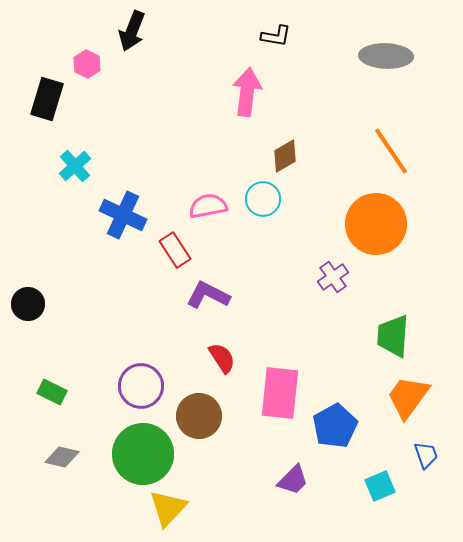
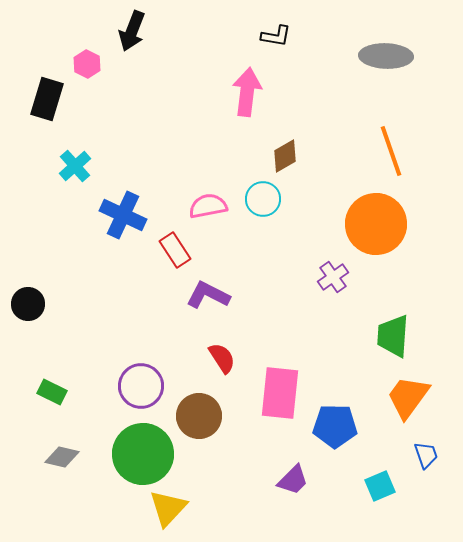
orange line: rotated 15 degrees clockwise
blue pentagon: rotated 30 degrees clockwise
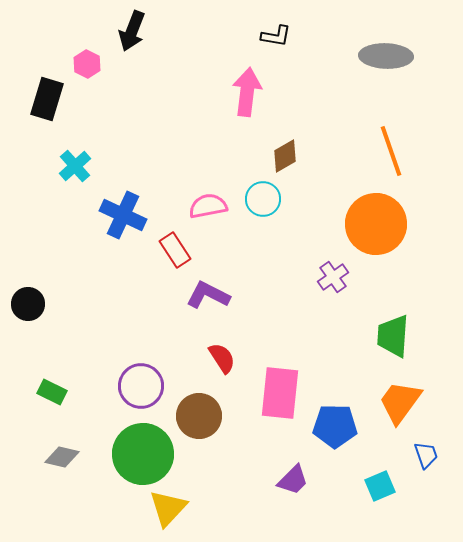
orange trapezoid: moved 8 px left, 5 px down
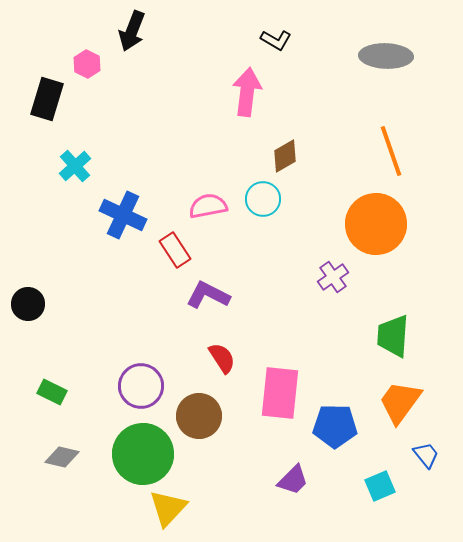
black L-shape: moved 4 px down; rotated 20 degrees clockwise
blue trapezoid: rotated 20 degrees counterclockwise
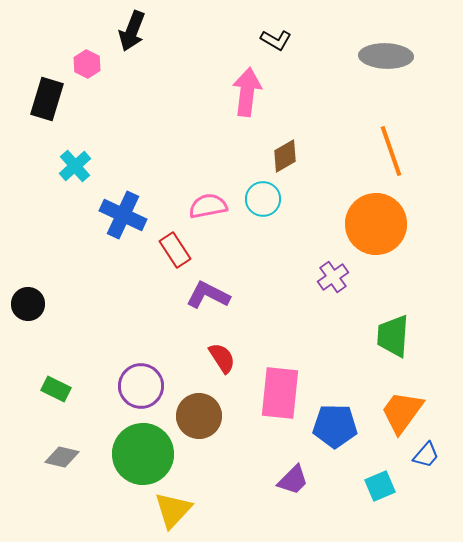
green rectangle: moved 4 px right, 3 px up
orange trapezoid: moved 2 px right, 10 px down
blue trapezoid: rotated 80 degrees clockwise
yellow triangle: moved 5 px right, 2 px down
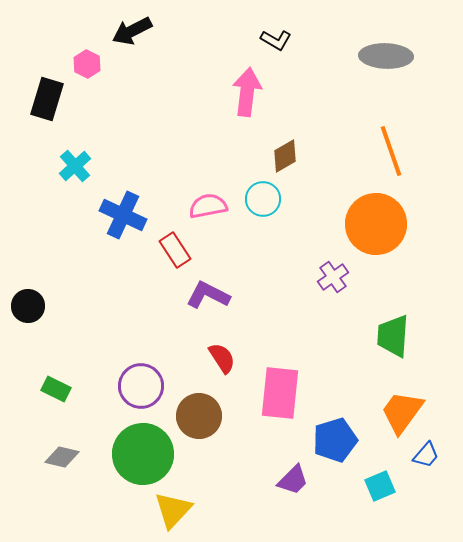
black arrow: rotated 42 degrees clockwise
black circle: moved 2 px down
blue pentagon: moved 14 px down; rotated 18 degrees counterclockwise
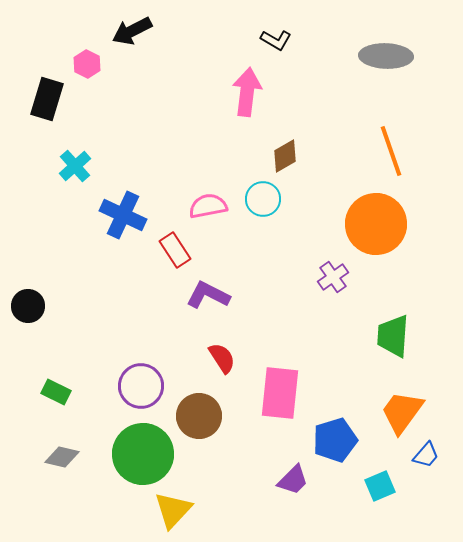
green rectangle: moved 3 px down
